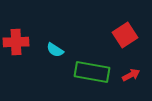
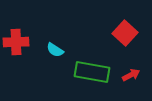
red square: moved 2 px up; rotated 15 degrees counterclockwise
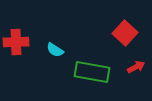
red arrow: moved 5 px right, 8 px up
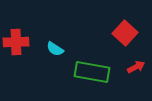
cyan semicircle: moved 1 px up
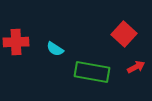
red square: moved 1 px left, 1 px down
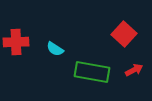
red arrow: moved 2 px left, 3 px down
